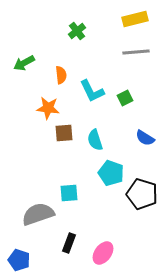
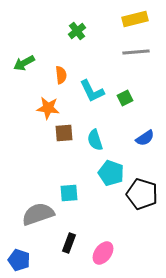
blue semicircle: rotated 66 degrees counterclockwise
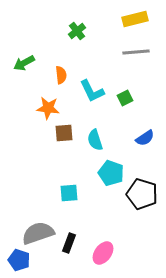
gray semicircle: moved 19 px down
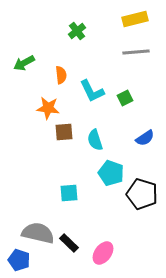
brown square: moved 1 px up
gray semicircle: rotated 32 degrees clockwise
black rectangle: rotated 66 degrees counterclockwise
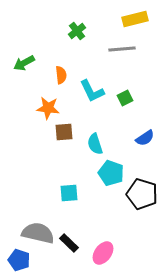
gray line: moved 14 px left, 3 px up
cyan semicircle: moved 4 px down
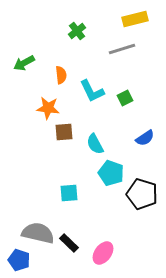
gray line: rotated 12 degrees counterclockwise
cyan semicircle: rotated 10 degrees counterclockwise
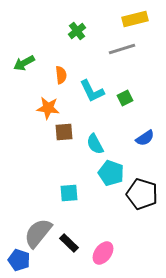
gray semicircle: rotated 64 degrees counterclockwise
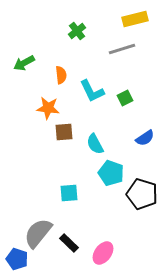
blue pentagon: moved 2 px left, 1 px up
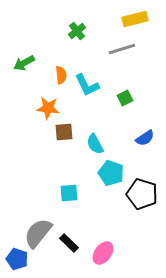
cyan L-shape: moved 5 px left, 6 px up
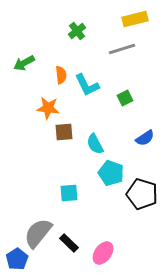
blue pentagon: rotated 20 degrees clockwise
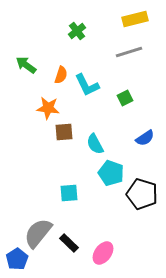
gray line: moved 7 px right, 3 px down
green arrow: moved 2 px right, 2 px down; rotated 65 degrees clockwise
orange semicircle: rotated 24 degrees clockwise
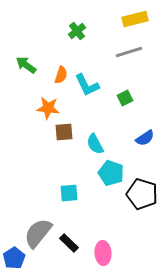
pink ellipse: rotated 40 degrees counterclockwise
blue pentagon: moved 3 px left, 1 px up
